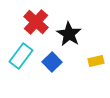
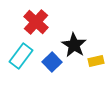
black star: moved 5 px right, 11 px down
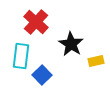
black star: moved 3 px left, 1 px up
cyan rectangle: rotated 30 degrees counterclockwise
blue square: moved 10 px left, 13 px down
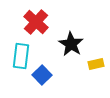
yellow rectangle: moved 3 px down
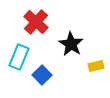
cyan rectangle: moved 2 px left, 1 px down; rotated 15 degrees clockwise
yellow rectangle: moved 2 px down
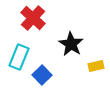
red cross: moved 3 px left, 4 px up
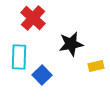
black star: rotated 30 degrees clockwise
cyan rectangle: rotated 20 degrees counterclockwise
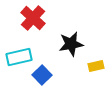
cyan rectangle: rotated 75 degrees clockwise
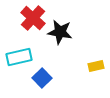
black star: moved 11 px left, 12 px up; rotated 20 degrees clockwise
blue square: moved 3 px down
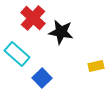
black star: moved 1 px right
cyan rectangle: moved 2 px left, 3 px up; rotated 55 degrees clockwise
